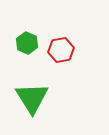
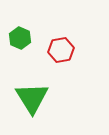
green hexagon: moved 7 px left, 5 px up
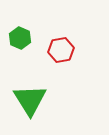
green triangle: moved 2 px left, 2 px down
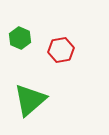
green triangle: rotated 21 degrees clockwise
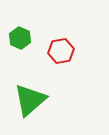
red hexagon: moved 1 px down
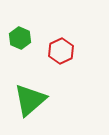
red hexagon: rotated 15 degrees counterclockwise
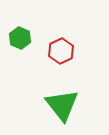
green triangle: moved 32 px right, 5 px down; rotated 27 degrees counterclockwise
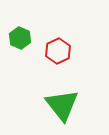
red hexagon: moved 3 px left
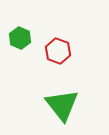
red hexagon: rotated 15 degrees counterclockwise
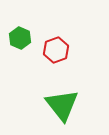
red hexagon: moved 2 px left, 1 px up; rotated 20 degrees clockwise
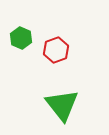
green hexagon: moved 1 px right
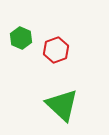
green triangle: rotated 9 degrees counterclockwise
